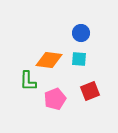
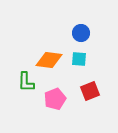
green L-shape: moved 2 px left, 1 px down
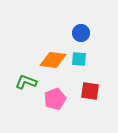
orange diamond: moved 4 px right
green L-shape: rotated 110 degrees clockwise
red square: rotated 30 degrees clockwise
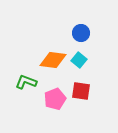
cyan square: moved 1 px down; rotated 35 degrees clockwise
red square: moved 9 px left
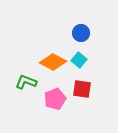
orange diamond: moved 2 px down; rotated 20 degrees clockwise
red square: moved 1 px right, 2 px up
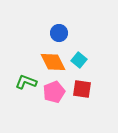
blue circle: moved 22 px left
orange diamond: rotated 36 degrees clockwise
pink pentagon: moved 1 px left, 7 px up
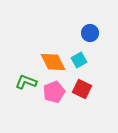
blue circle: moved 31 px right
cyan square: rotated 21 degrees clockwise
red square: rotated 18 degrees clockwise
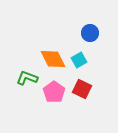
orange diamond: moved 3 px up
green L-shape: moved 1 px right, 4 px up
pink pentagon: rotated 15 degrees counterclockwise
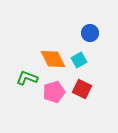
pink pentagon: rotated 20 degrees clockwise
